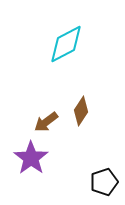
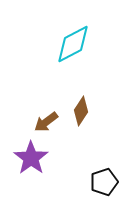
cyan diamond: moved 7 px right
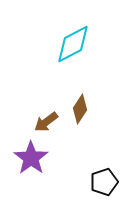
brown diamond: moved 1 px left, 2 px up
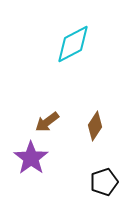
brown diamond: moved 15 px right, 17 px down
brown arrow: moved 1 px right
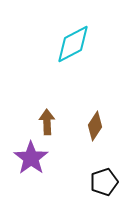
brown arrow: rotated 125 degrees clockwise
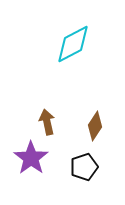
brown arrow: rotated 10 degrees counterclockwise
black pentagon: moved 20 px left, 15 px up
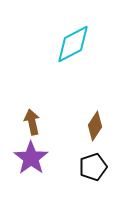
brown arrow: moved 15 px left
black pentagon: moved 9 px right
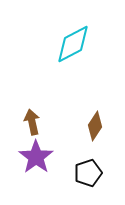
purple star: moved 5 px right, 1 px up
black pentagon: moved 5 px left, 6 px down
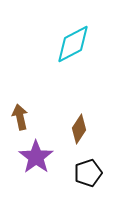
brown arrow: moved 12 px left, 5 px up
brown diamond: moved 16 px left, 3 px down
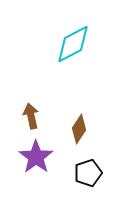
brown arrow: moved 11 px right, 1 px up
